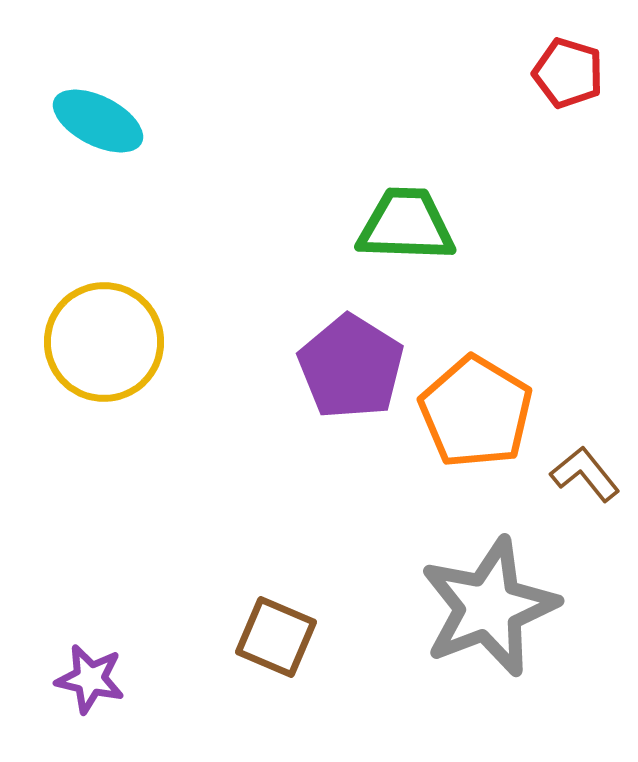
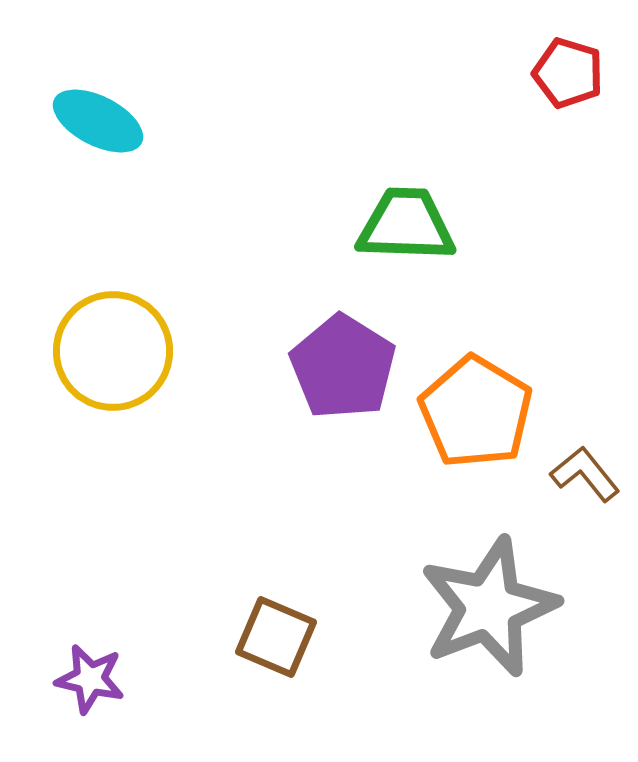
yellow circle: moved 9 px right, 9 px down
purple pentagon: moved 8 px left
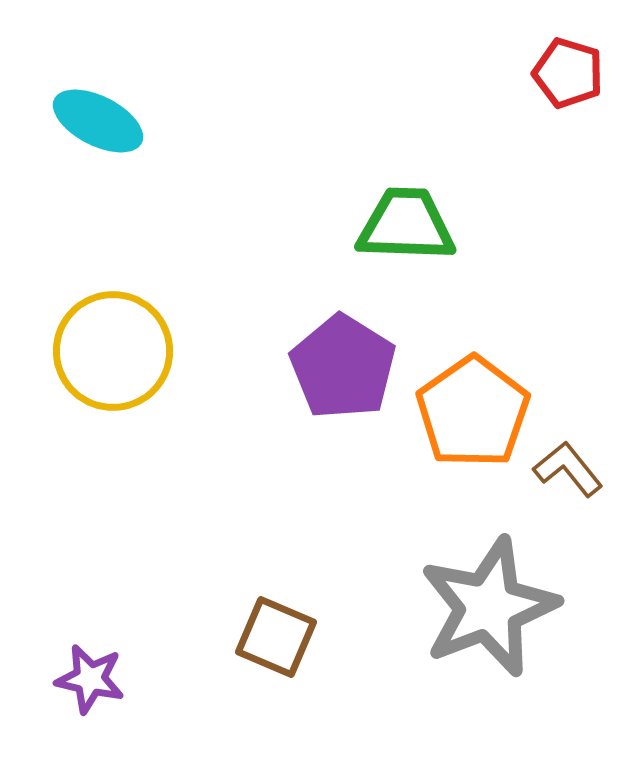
orange pentagon: moved 3 px left; rotated 6 degrees clockwise
brown L-shape: moved 17 px left, 5 px up
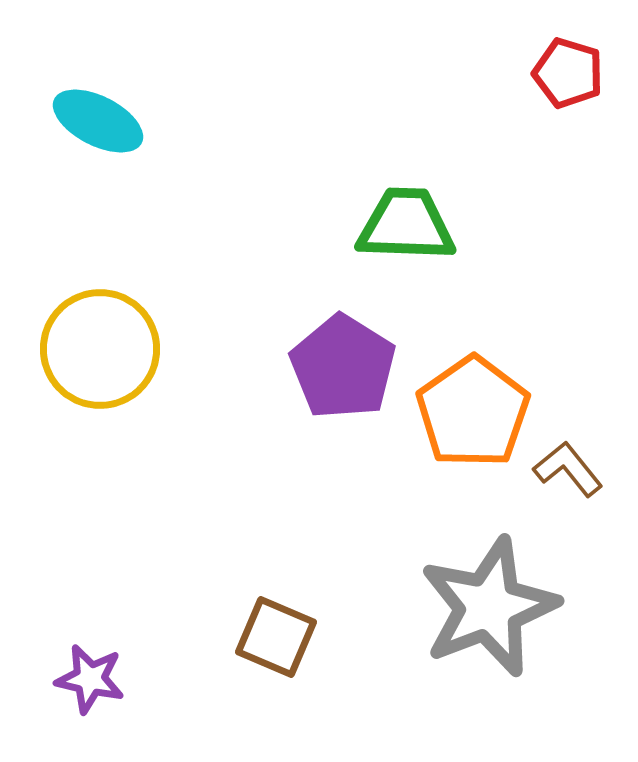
yellow circle: moved 13 px left, 2 px up
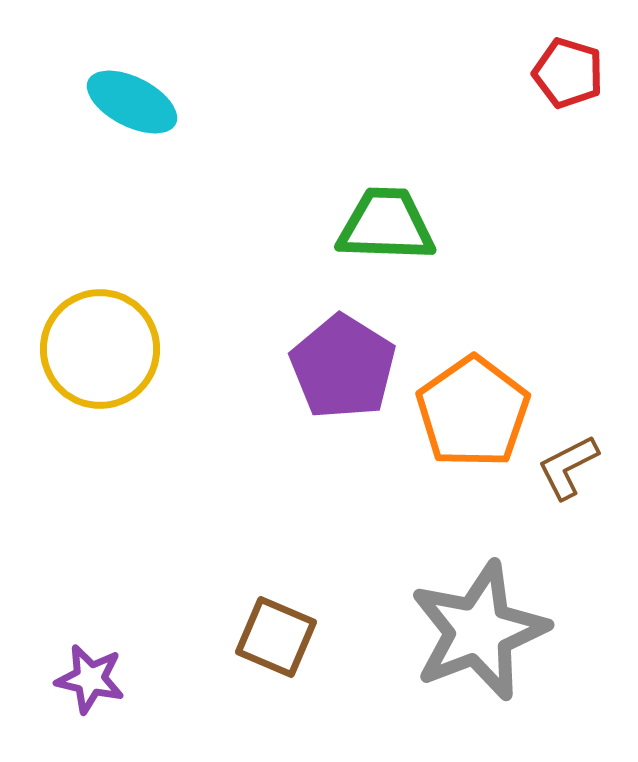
cyan ellipse: moved 34 px right, 19 px up
green trapezoid: moved 20 px left
brown L-shape: moved 2 px up; rotated 78 degrees counterclockwise
gray star: moved 10 px left, 24 px down
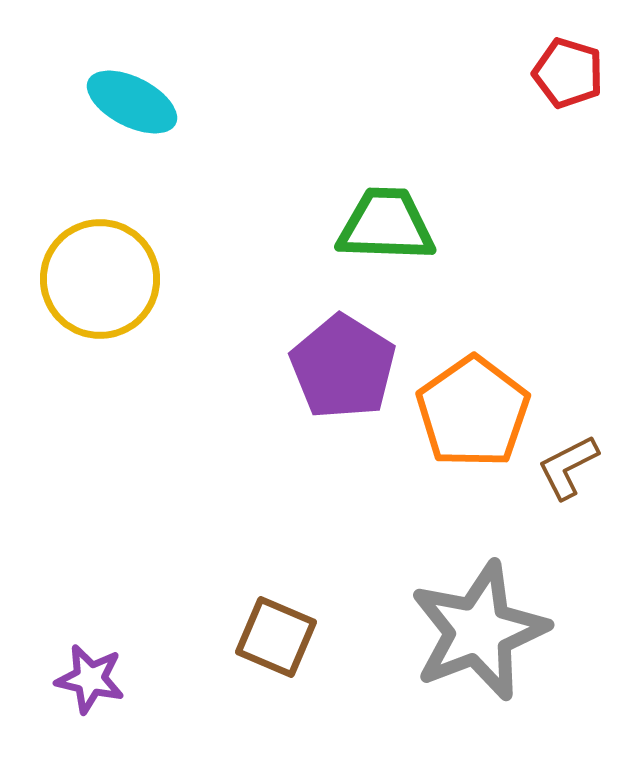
yellow circle: moved 70 px up
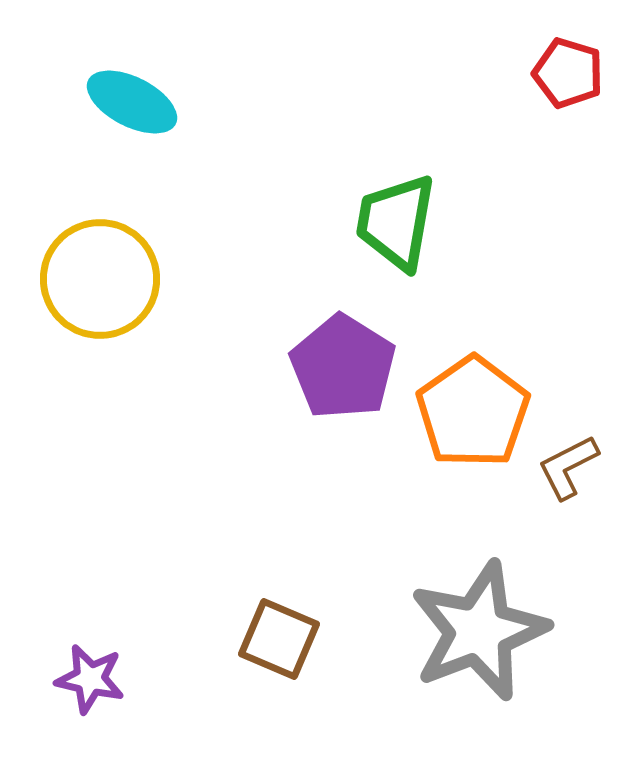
green trapezoid: moved 10 px right, 3 px up; rotated 82 degrees counterclockwise
brown square: moved 3 px right, 2 px down
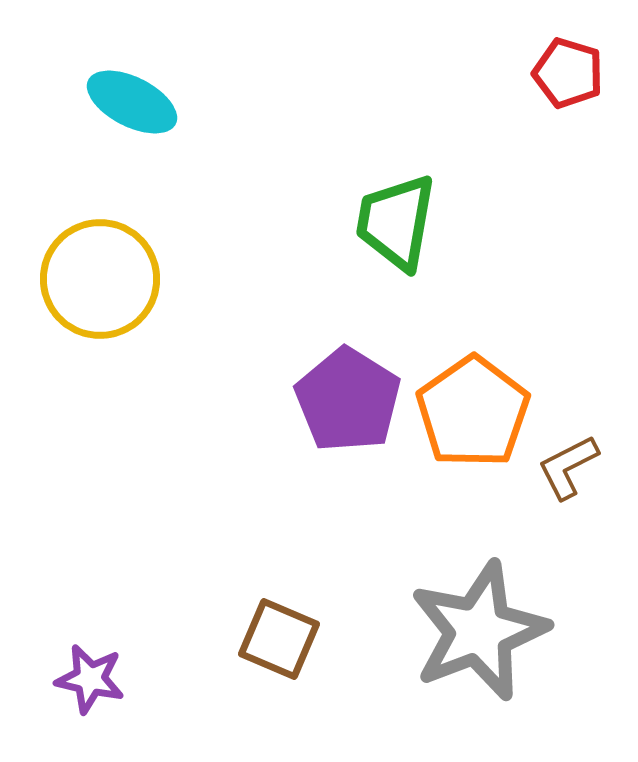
purple pentagon: moved 5 px right, 33 px down
